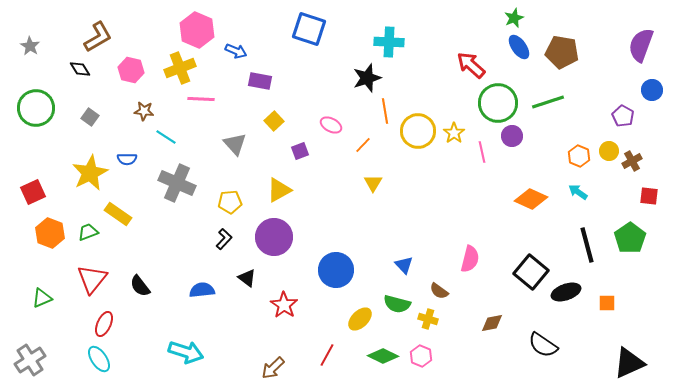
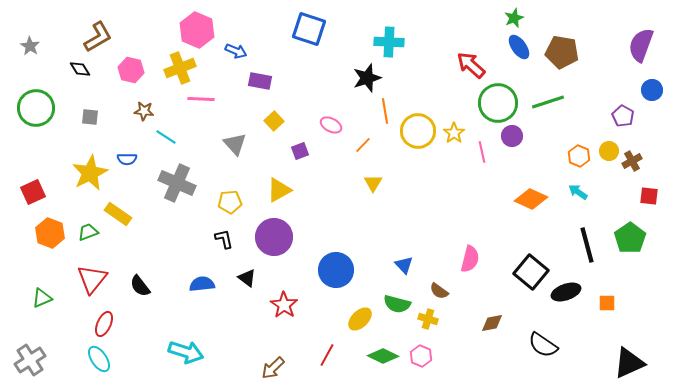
gray square at (90, 117): rotated 30 degrees counterclockwise
black L-shape at (224, 239): rotated 55 degrees counterclockwise
blue semicircle at (202, 290): moved 6 px up
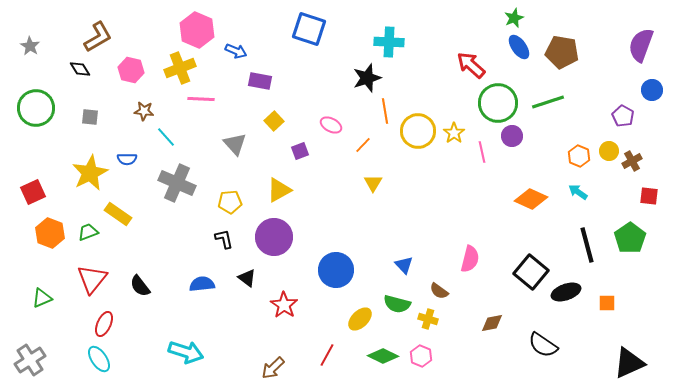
cyan line at (166, 137): rotated 15 degrees clockwise
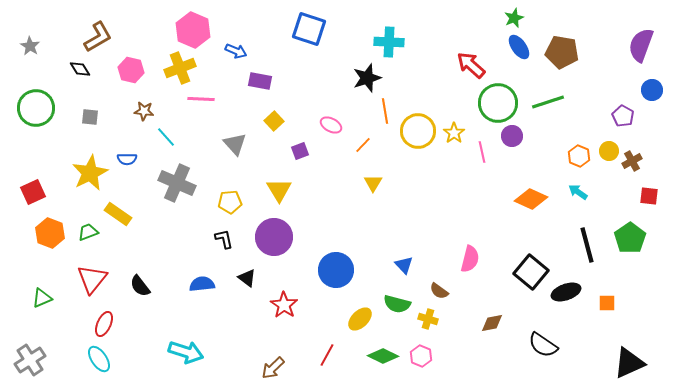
pink hexagon at (197, 30): moved 4 px left
yellow triangle at (279, 190): rotated 32 degrees counterclockwise
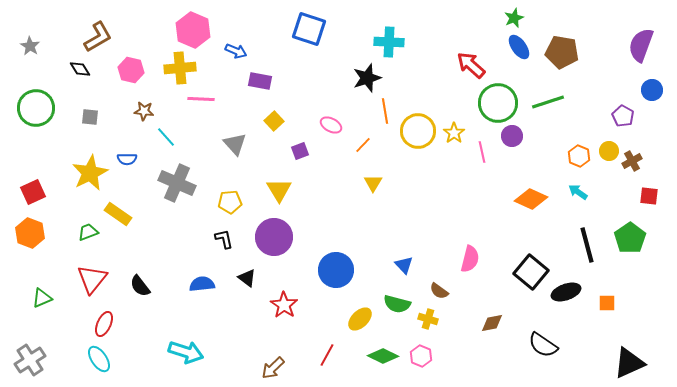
yellow cross at (180, 68): rotated 16 degrees clockwise
orange hexagon at (50, 233): moved 20 px left
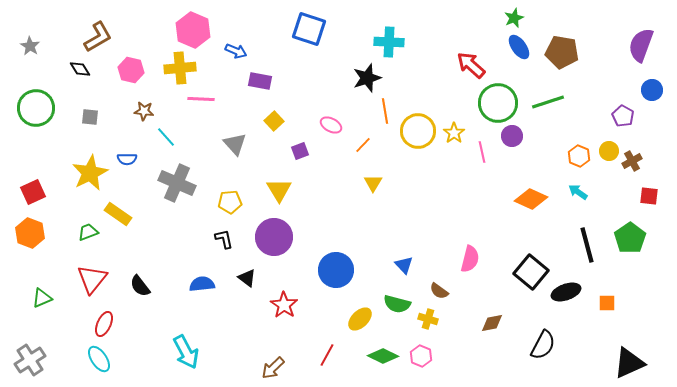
black semicircle at (543, 345): rotated 96 degrees counterclockwise
cyan arrow at (186, 352): rotated 44 degrees clockwise
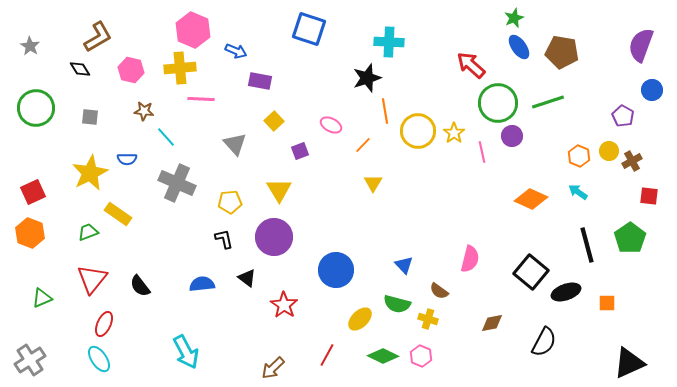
black semicircle at (543, 345): moved 1 px right, 3 px up
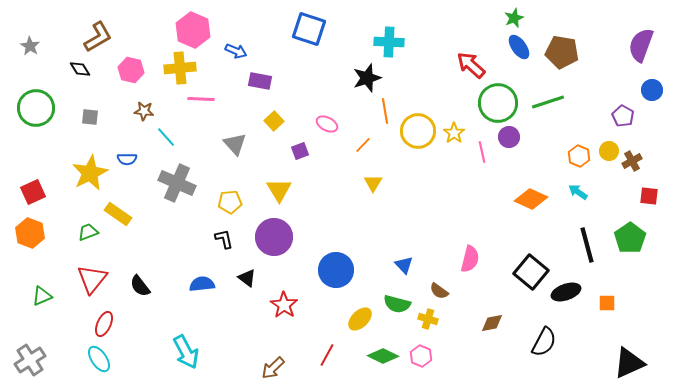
pink ellipse at (331, 125): moved 4 px left, 1 px up
purple circle at (512, 136): moved 3 px left, 1 px down
green triangle at (42, 298): moved 2 px up
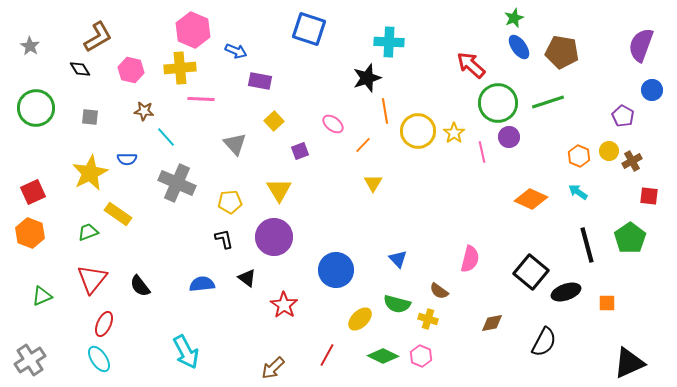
pink ellipse at (327, 124): moved 6 px right; rotated 10 degrees clockwise
blue triangle at (404, 265): moved 6 px left, 6 px up
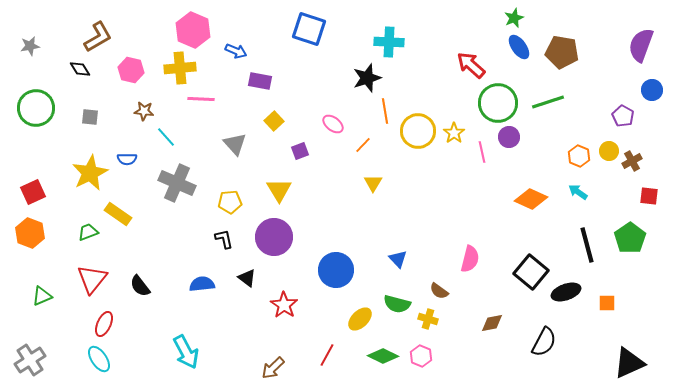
gray star at (30, 46): rotated 30 degrees clockwise
